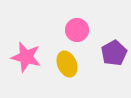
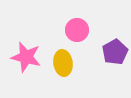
purple pentagon: moved 1 px right, 1 px up
yellow ellipse: moved 4 px left, 1 px up; rotated 15 degrees clockwise
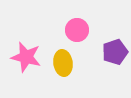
purple pentagon: rotated 10 degrees clockwise
